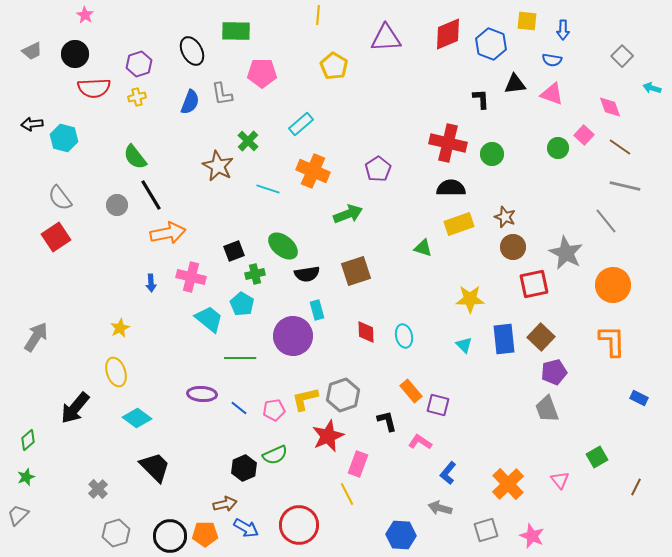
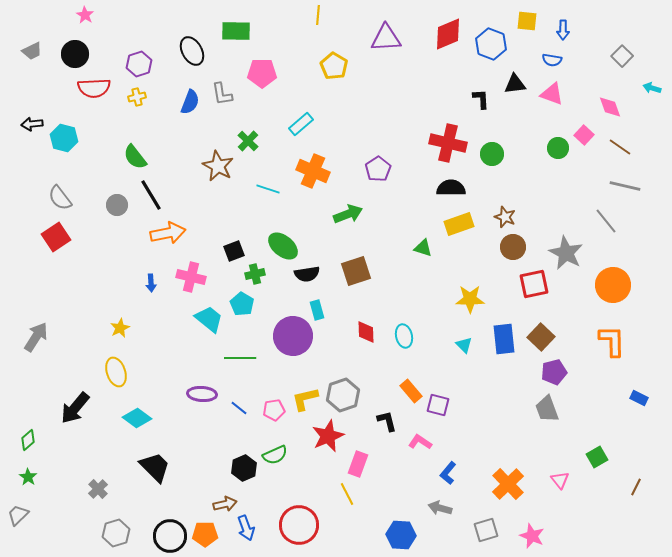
green star at (26, 477): moved 2 px right; rotated 18 degrees counterclockwise
blue arrow at (246, 528): rotated 40 degrees clockwise
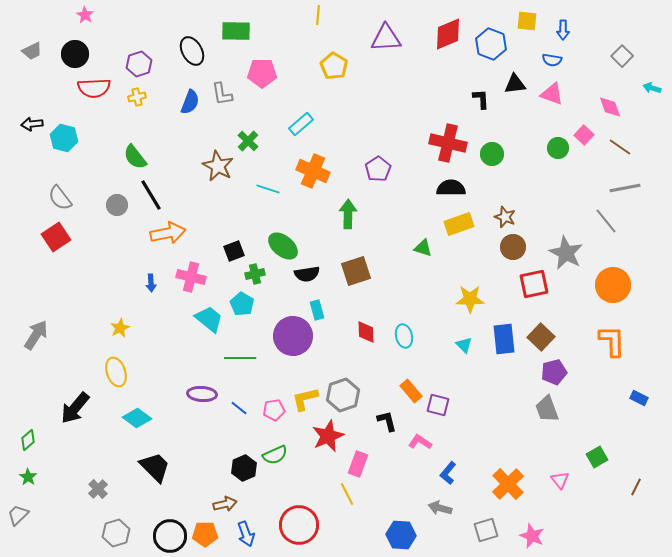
gray line at (625, 186): moved 2 px down; rotated 24 degrees counterclockwise
green arrow at (348, 214): rotated 68 degrees counterclockwise
gray arrow at (36, 337): moved 2 px up
blue arrow at (246, 528): moved 6 px down
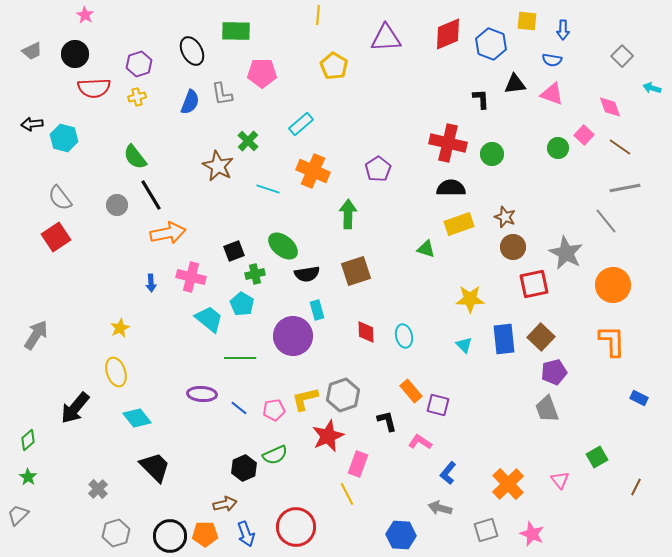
green triangle at (423, 248): moved 3 px right, 1 px down
cyan diamond at (137, 418): rotated 16 degrees clockwise
red circle at (299, 525): moved 3 px left, 2 px down
pink star at (532, 536): moved 2 px up
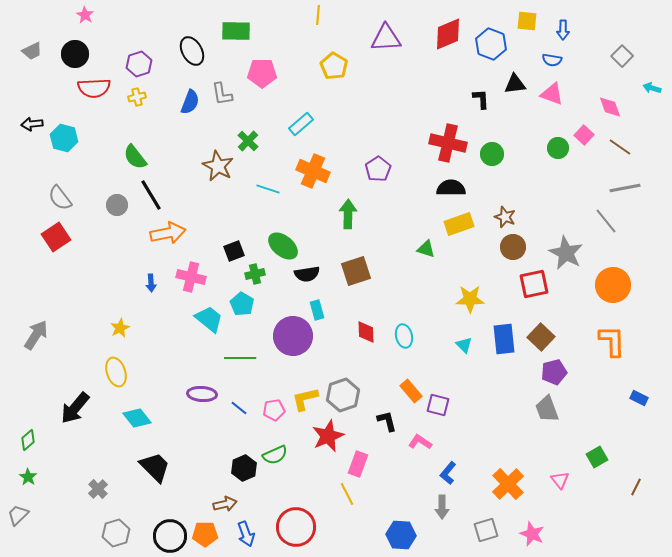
gray arrow at (440, 508): moved 2 px right, 1 px up; rotated 105 degrees counterclockwise
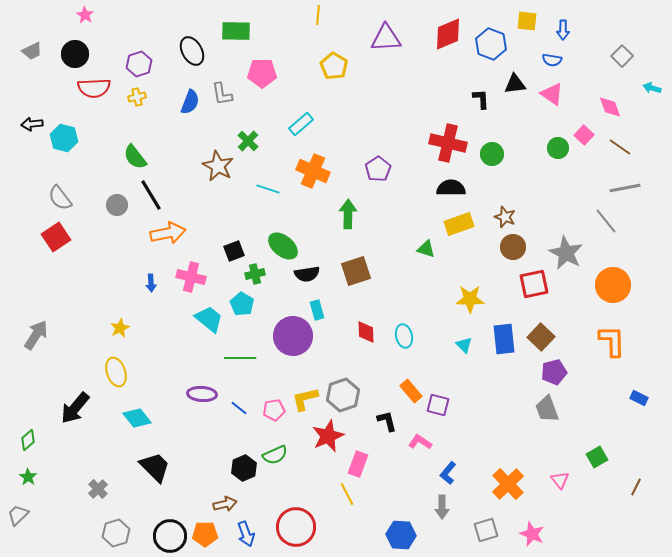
pink triangle at (552, 94): rotated 15 degrees clockwise
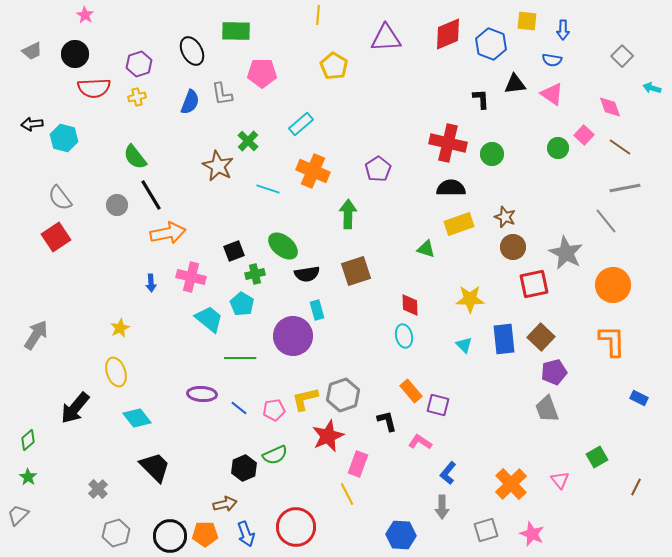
red diamond at (366, 332): moved 44 px right, 27 px up
orange cross at (508, 484): moved 3 px right
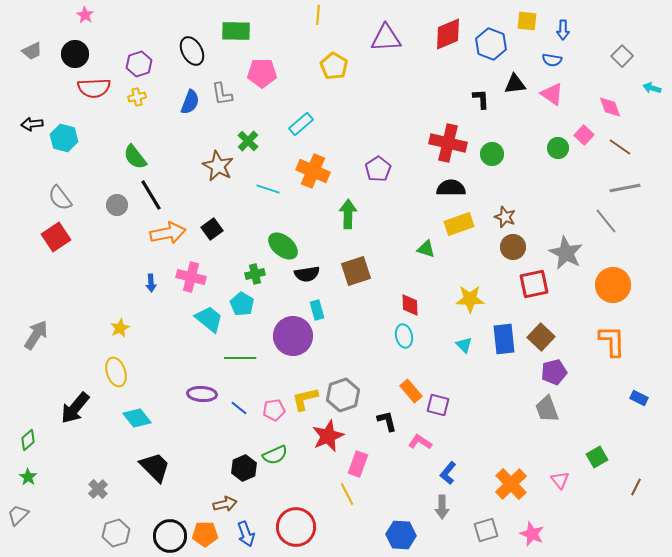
black square at (234, 251): moved 22 px left, 22 px up; rotated 15 degrees counterclockwise
